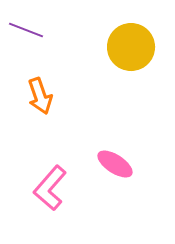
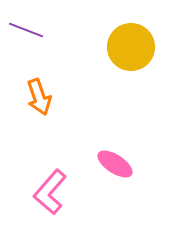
orange arrow: moved 1 px left, 1 px down
pink L-shape: moved 4 px down
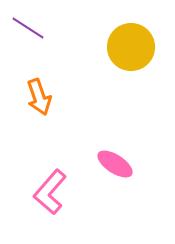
purple line: moved 2 px right, 2 px up; rotated 12 degrees clockwise
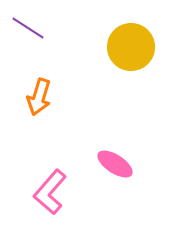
orange arrow: rotated 36 degrees clockwise
